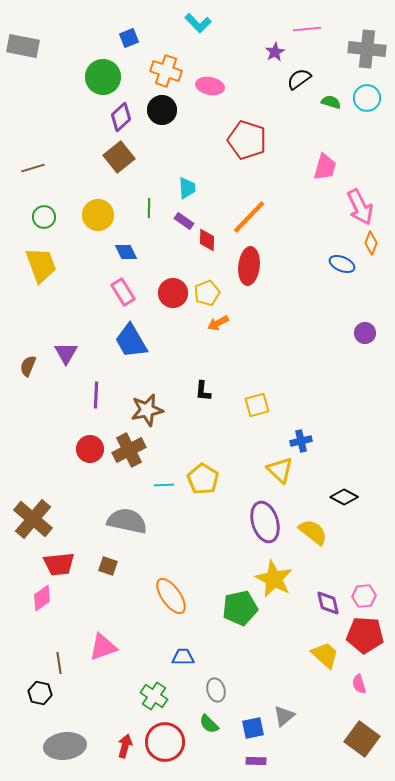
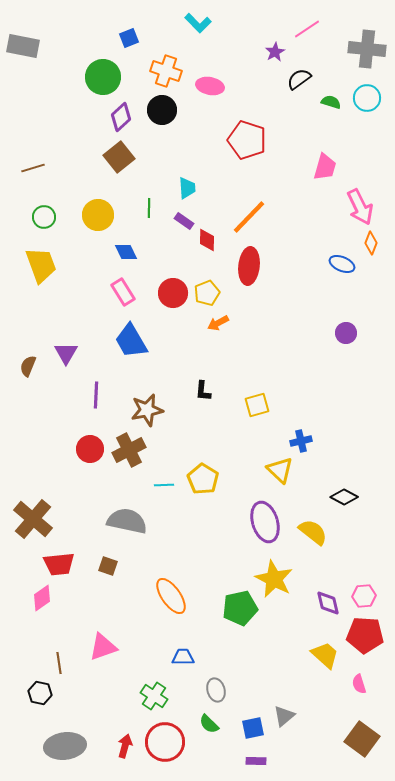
pink line at (307, 29): rotated 28 degrees counterclockwise
purple circle at (365, 333): moved 19 px left
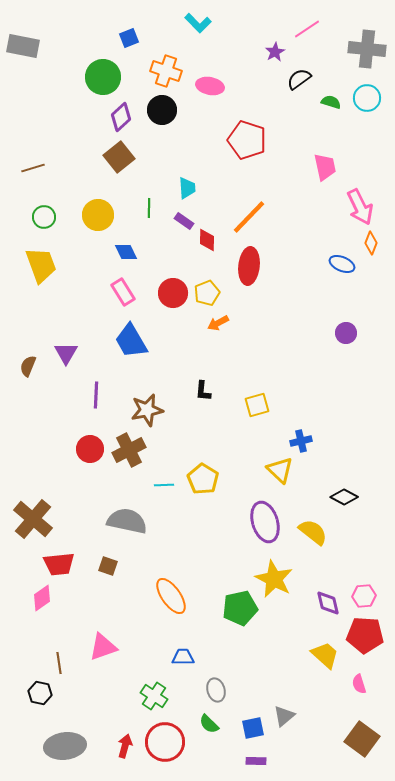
pink trapezoid at (325, 167): rotated 28 degrees counterclockwise
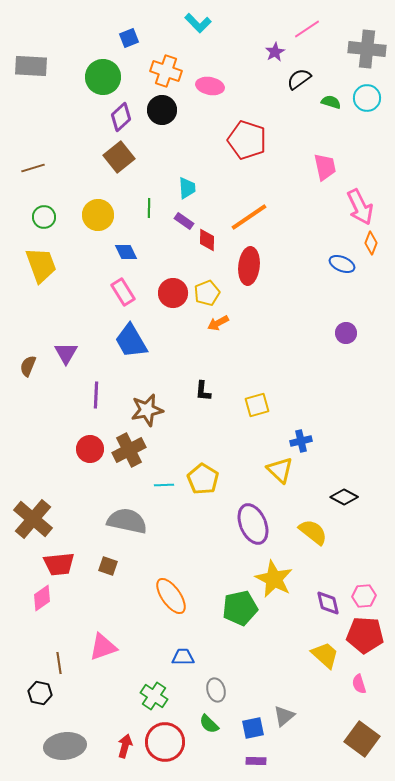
gray rectangle at (23, 46): moved 8 px right, 20 px down; rotated 8 degrees counterclockwise
orange line at (249, 217): rotated 12 degrees clockwise
purple ellipse at (265, 522): moved 12 px left, 2 px down; rotated 6 degrees counterclockwise
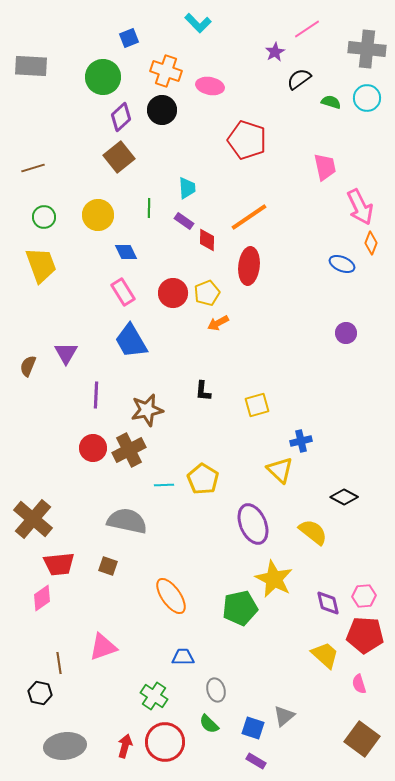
red circle at (90, 449): moved 3 px right, 1 px up
blue square at (253, 728): rotated 30 degrees clockwise
purple rectangle at (256, 761): rotated 30 degrees clockwise
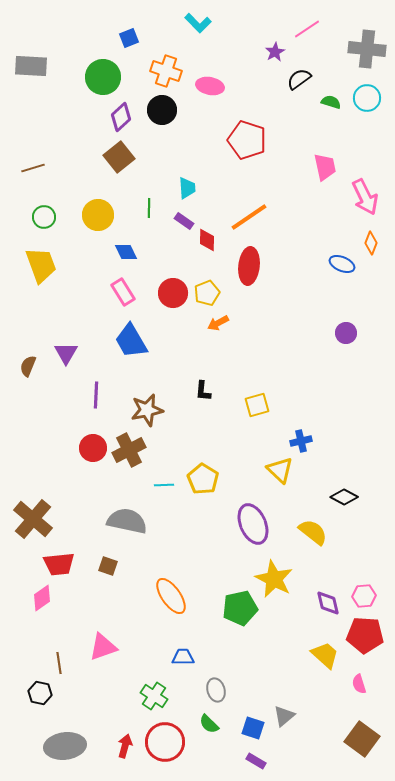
pink arrow at (360, 207): moved 5 px right, 10 px up
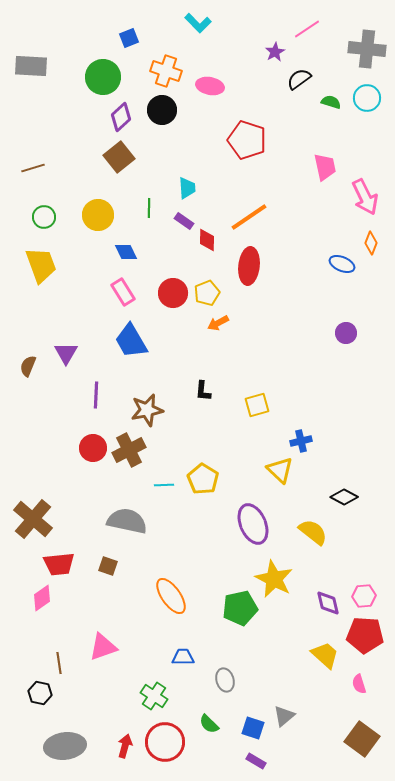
gray ellipse at (216, 690): moved 9 px right, 10 px up
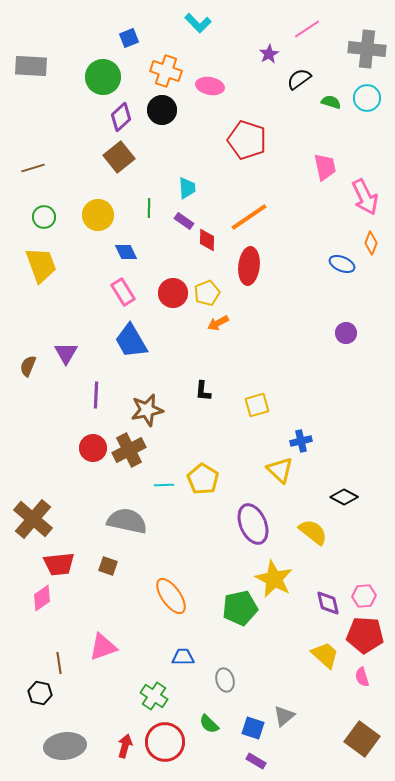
purple star at (275, 52): moved 6 px left, 2 px down
pink semicircle at (359, 684): moved 3 px right, 7 px up
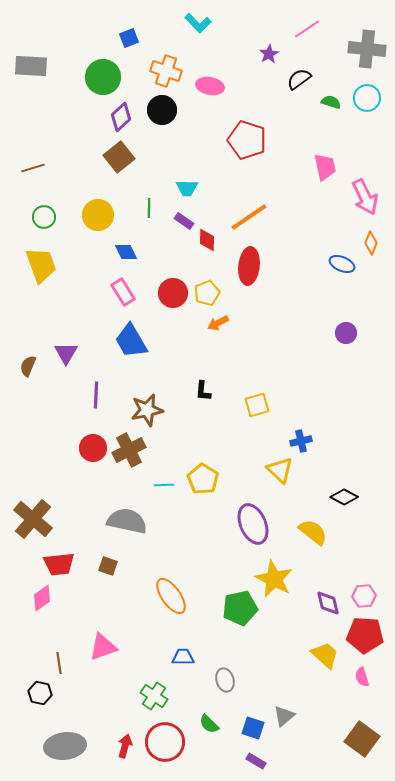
cyan trapezoid at (187, 188): rotated 95 degrees clockwise
